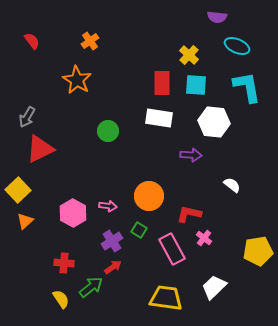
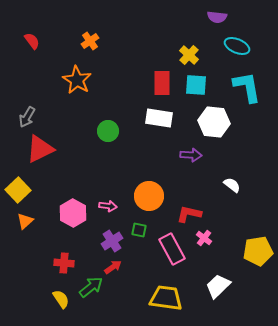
green square: rotated 21 degrees counterclockwise
white trapezoid: moved 4 px right, 1 px up
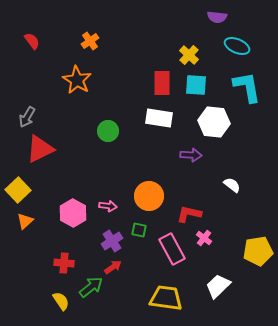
yellow semicircle: moved 2 px down
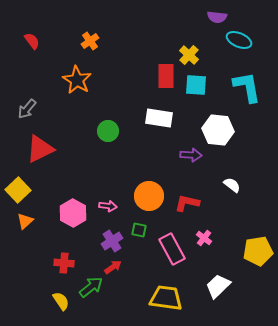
cyan ellipse: moved 2 px right, 6 px up
red rectangle: moved 4 px right, 7 px up
gray arrow: moved 8 px up; rotated 10 degrees clockwise
white hexagon: moved 4 px right, 8 px down
red L-shape: moved 2 px left, 11 px up
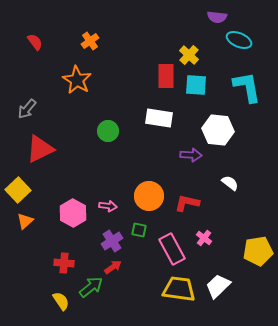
red semicircle: moved 3 px right, 1 px down
white semicircle: moved 2 px left, 2 px up
yellow trapezoid: moved 13 px right, 9 px up
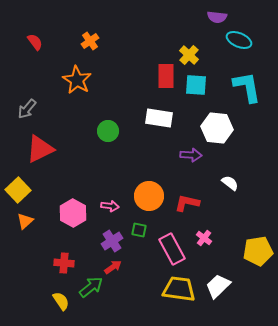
white hexagon: moved 1 px left, 2 px up
pink arrow: moved 2 px right
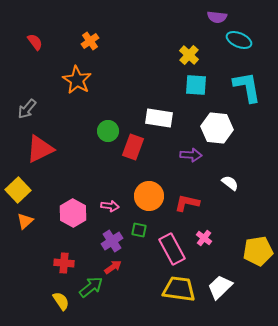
red rectangle: moved 33 px left, 71 px down; rotated 20 degrees clockwise
white trapezoid: moved 2 px right, 1 px down
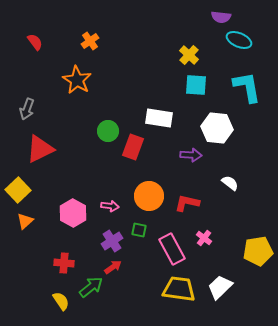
purple semicircle: moved 4 px right
gray arrow: rotated 20 degrees counterclockwise
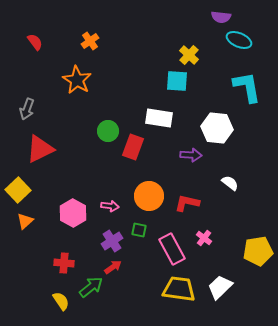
cyan square: moved 19 px left, 4 px up
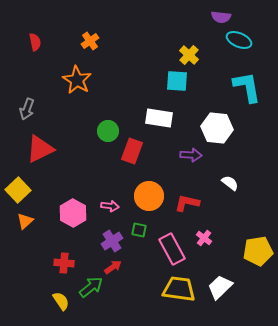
red semicircle: rotated 24 degrees clockwise
red rectangle: moved 1 px left, 4 px down
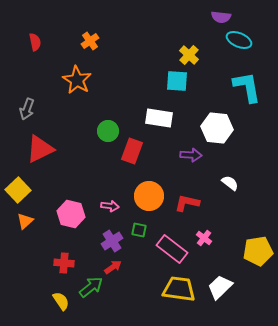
pink hexagon: moved 2 px left, 1 px down; rotated 16 degrees counterclockwise
pink rectangle: rotated 24 degrees counterclockwise
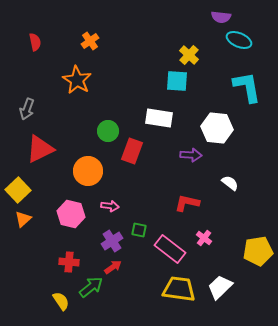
orange circle: moved 61 px left, 25 px up
orange triangle: moved 2 px left, 2 px up
pink rectangle: moved 2 px left
red cross: moved 5 px right, 1 px up
